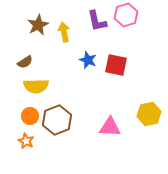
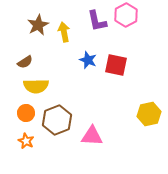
pink hexagon: rotated 10 degrees counterclockwise
orange circle: moved 4 px left, 3 px up
pink triangle: moved 18 px left, 9 px down
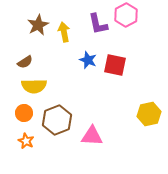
purple L-shape: moved 1 px right, 3 px down
red square: moved 1 px left
yellow semicircle: moved 2 px left
orange circle: moved 2 px left
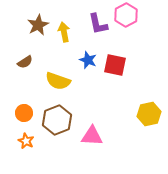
yellow semicircle: moved 24 px right, 5 px up; rotated 20 degrees clockwise
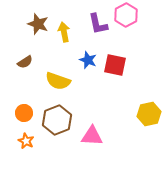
brown star: moved 1 px up; rotated 25 degrees counterclockwise
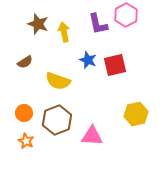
red square: rotated 25 degrees counterclockwise
yellow hexagon: moved 13 px left
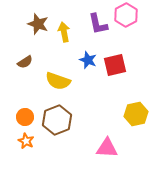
orange circle: moved 1 px right, 4 px down
pink triangle: moved 15 px right, 12 px down
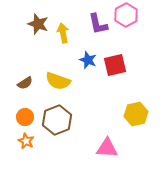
yellow arrow: moved 1 px left, 1 px down
brown semicircle: moved 21 px down
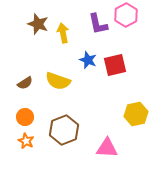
brown hexagon: moved 7 px right, 10 px down
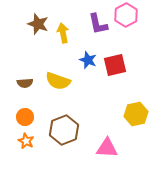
brown semicircle: rotated 28 degrees clockwise
